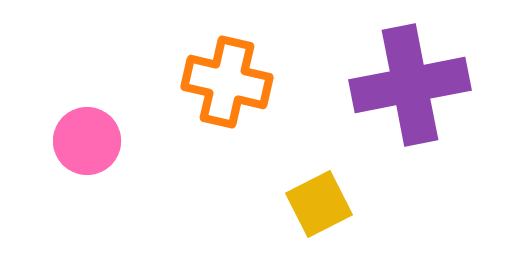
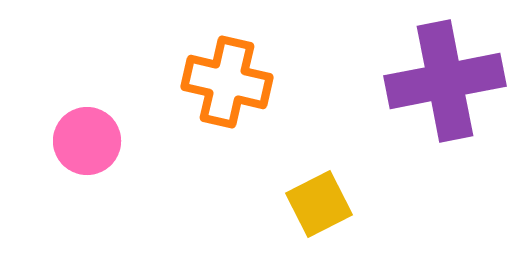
purple cross: moved 35 px right, 4 px up
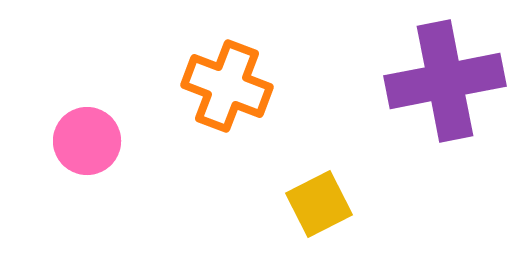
orange cross: moved 4 px down; rotated 8 degrees clockwise
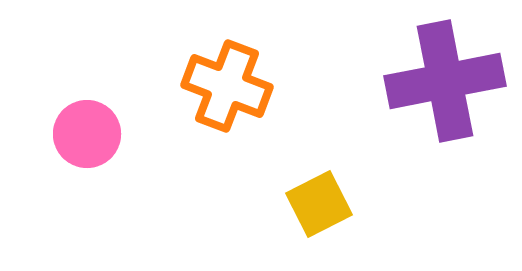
pink circle: moved 7 px up
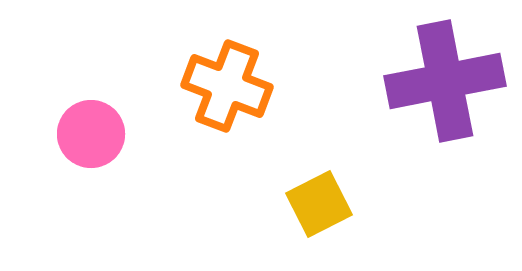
pink circle: moved 4 px right
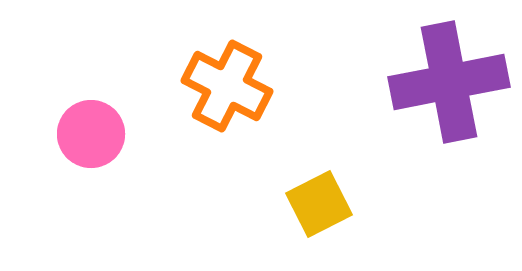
purple cross: moved 4 px right, 1 px down
orange cross: rotated 6 degrees clockwise
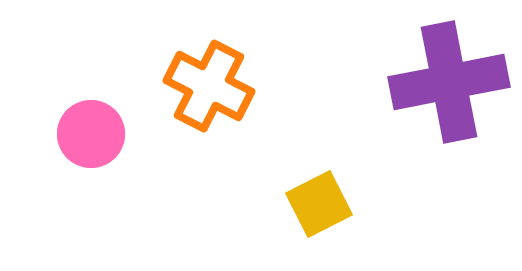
orange cross: moved 18 px left
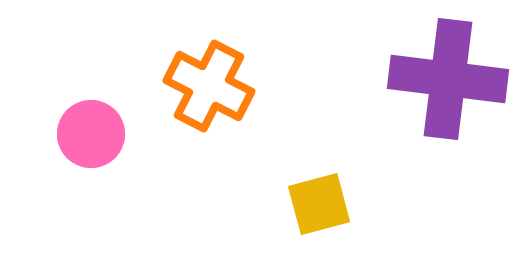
purple cross: moved 1 px left, 3 px up; rotated 18 degrees clockwise
yellow square: rotated 12 degrees clockwise
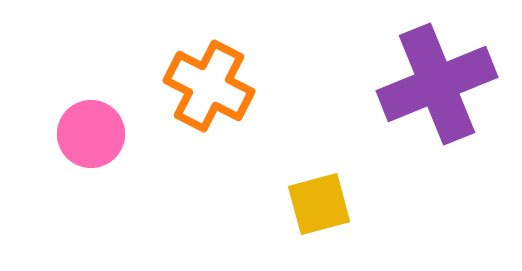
purple cross: moved 11 px left, 5 px down; rotated 29 degrees counterclockwise
